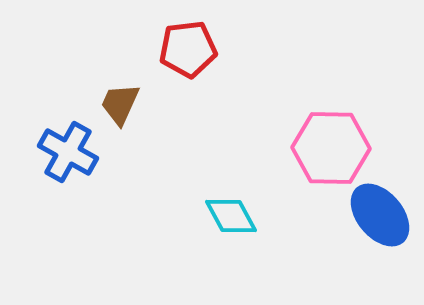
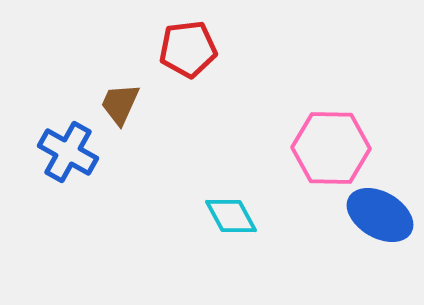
blue ellipse: rotated 20 degrees counterclockwise
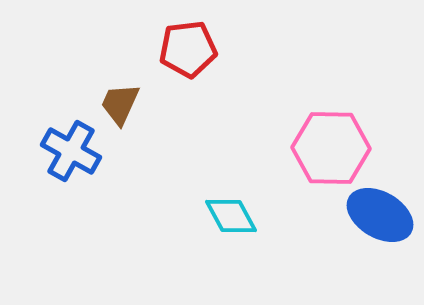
blue cross: moved 3 px right, 1 px up
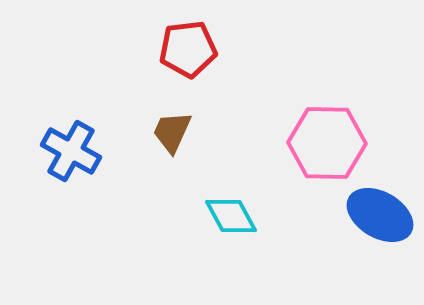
brown trapezoid: moved 52 px right, 28 px down
pink hexagon: moved 4 px left, 5 px up
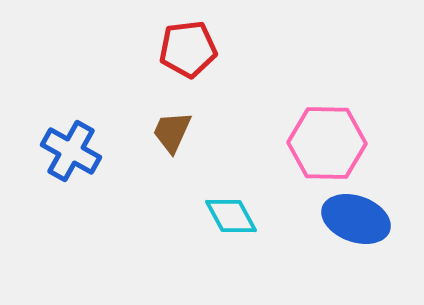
blue ellipse: moved 24 px left, 4 px down; rotated 10 degrees counterclockwise
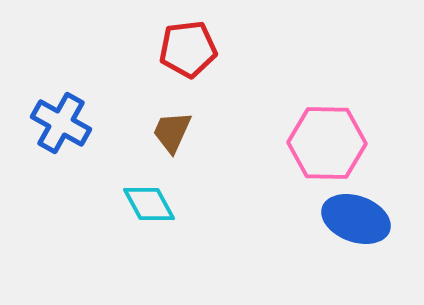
blue cross: moved 10 px left, 28 px up
cyan diamond: moved 82 px left, 12 px up
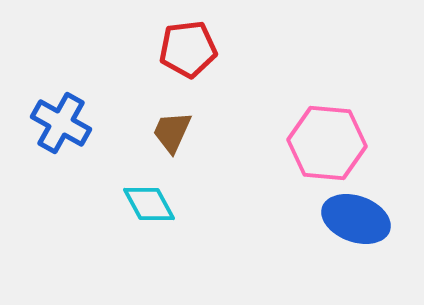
pink hexagon: rotated 4 degrees clockwise
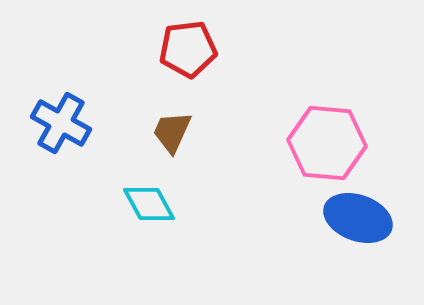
blue ellipse: moved 2 px right, 1 px up
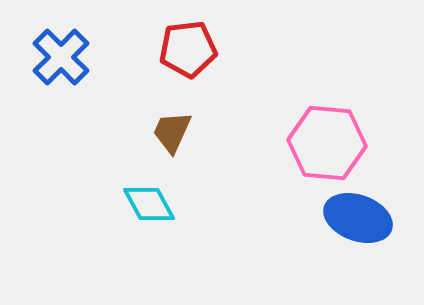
blue cross: moved 66 px up; rotated 16 degrees clockwise
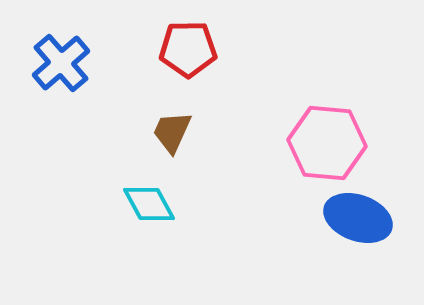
red pentagon: rotated 6 degrees clockwise
blue cross: moved 6 px down; rotated 4 degrees clockwise
